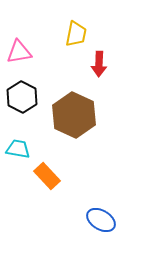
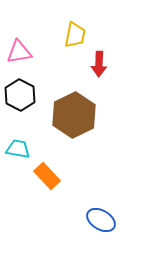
yellow trapezoid: moved 1 px left, 1 px down
black hexagon: moved 2 px left, 2 px up
brown hexagon: rotated 9 degrees clockwise
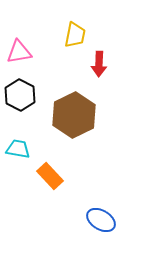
orange rectangle: moved 3 px right
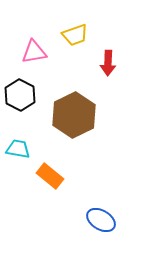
yellow trapezoid: rotated 60 degrees clockwise
pink triangle: moved 15 px right
red arrow: moved 9 px right, 1 px up
orange rectangle: rotated 8 degrees counterclockwise
